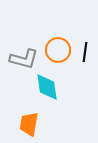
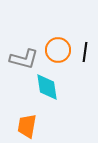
orange trapezoid: moved 2 px left, 2 px down
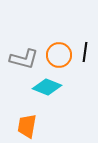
orange circle: moved 1 px right, 5 px down
cyan diamond: rotated 60 degrees counterclockwise
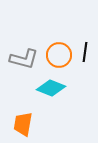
cyan diamond: moved 4 px right, 1 px down
orange trapezoid: moved 4 px left, 2 px up
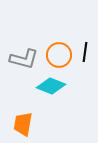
cyan diamond: moved 2 px up
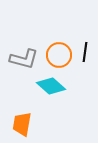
cyan diamond: rotated 20 degrees clockwise
orange trapezoid: moved 1 px left
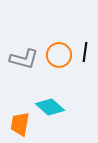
cyan diamond: moved 1 px left, 21 px down
orange trapezoid: moved 2 px left
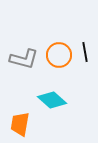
black line: rotated 18 degrees counterclockwise
cyan diamond: moved 2 px right, 7 px up
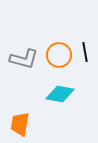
cyan diamond: moved 8 px right, 6 px up; rotated 32 degrees counterclockwise
